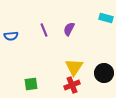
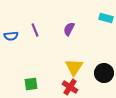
purple line: moved 9 px left
red cross: moved 2 px left, 2 px down; rotated 35 degrees counterclockwise
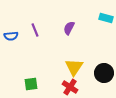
purple semicircle: moved 1 px up
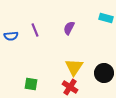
green square: rotated 16 degrees clockwise
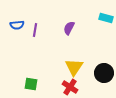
purple line: rotated 32 degrees clockwise
blue semicircle: moved 6 px right, 11 px up
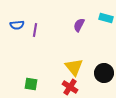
purple semicircle: moved 10 px right, 3 px up
yellow triangle: rotated 12 degrees counterclockwise
